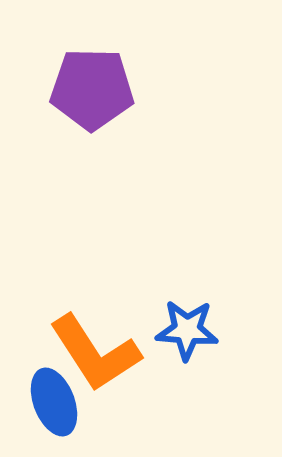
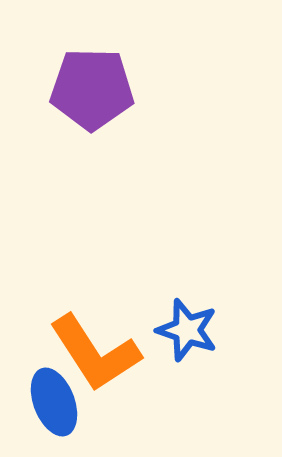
blue star: rotated 14 degrees clockwise
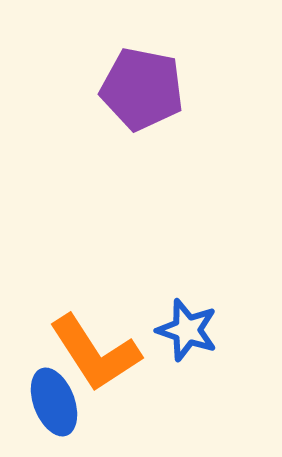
purple pentagon: moved 50 px right; rotated 10 degrees clockwise
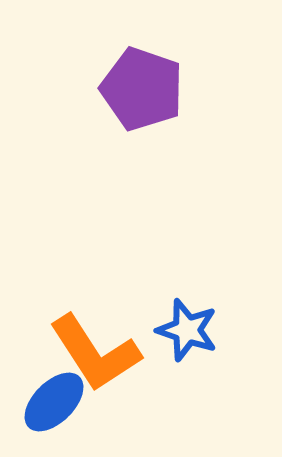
purple pentagon: rotated 8 degrees clockwise
blue ellipse: rotated 66 degrees clockwise
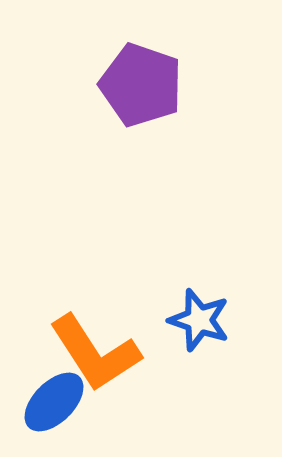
purple pentagon: moved 1 px left, 4 px up
blue star: moved 12 px right, 10 px up
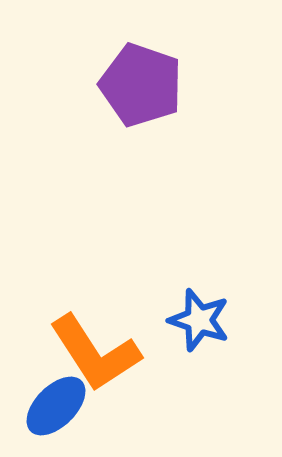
blue ellipse: moved 2 px right, 4 px down
